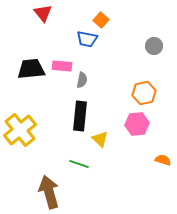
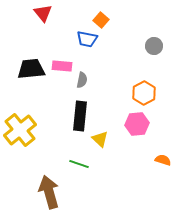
orange hexagon: rotated 15 degrees counterclockwise
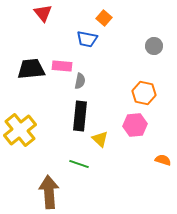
orange square: moved 3 px right, 2 px up
gray semicircle: moved 2 px left, 1 px down
orange hexagon: rotated 20 degrees counterclockwise
pink hexagon: moved 2 px left, 1 px down
brown arrow: rotated 12 degrees clockwise
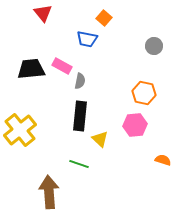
pink rectangle: rotated 24 degrees clockwise
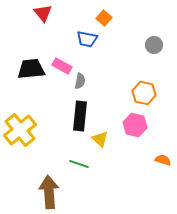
gray circle: moved 1 px up
pink hexagon: rotated 20 degrees clockwise
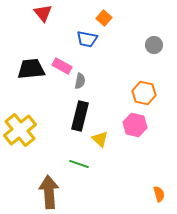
black rectangle: rotated 8 degrees clockwise
orange semicircle: moved 4 px left, 34 px down; rotated 56 degrees clockwise
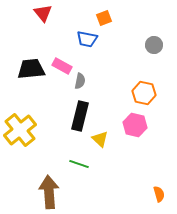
orange square: rotated 28 degrees clockwise
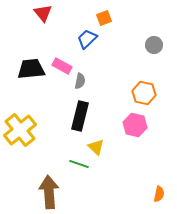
blue trapezoid: rotated 125 degrees clockwise
yellow triangle: moved 4 px left, 8 px down
orange semicircle: rotated 28 degrees clockwise
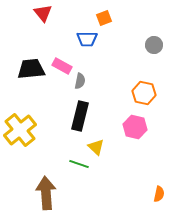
blue trapezoid: rotated 135 degrees counterclockwise
pink hexagon: moved 2 px down
brown arrow: moved 3 px left, 1 px down
